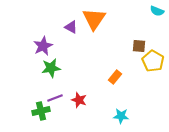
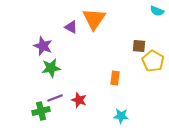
purple star: rotated 24 degrees counterclockwise
orange rectangle: moved 1 px down; rotated 32 degrees counterclockwise
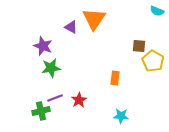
red star: rotated 21 degrees clockwise
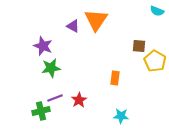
orange triangle: moved 2 px right, 1 px down
purple triangle: moved 2 px right, 1 px up
yellow pentagon: moved 2 px right
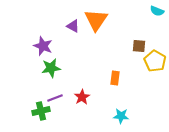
red star: moved 3 px right, 3 px up
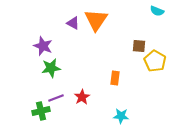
purple triangle: moved 3 px up
purple line: moved 1 px right
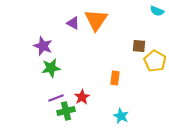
green cross: moved 25 px right
cyan star: rotated 21 degrees clockwise
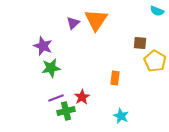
purple triangle: rotated 48 degrees clockwise
brown square: moved 1 px right, 3 px up
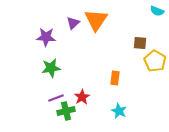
purple star: moved 3 px right, 9 px up; rotated 18 degrees counterclockwise
cyan star: moved 2 px left, 5 px up
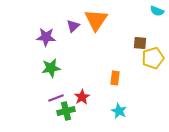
purple triangle: moved 3 px down
yellow pentagon: moved 2 px left, 3 px up; rotated 25 degrees clockwise
